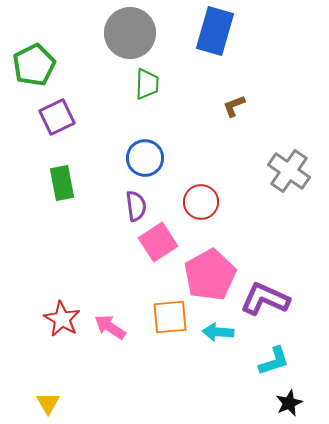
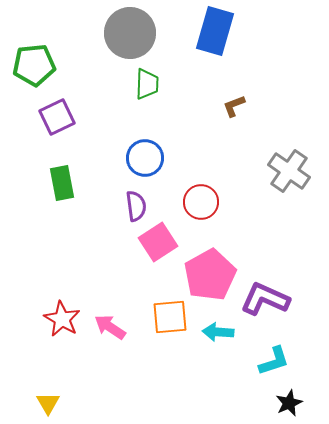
green pentagon: rotated 21 degrees clockwise
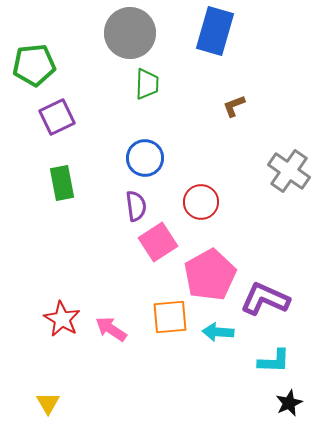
pink arrow: moved 1 px right, 2 px down
cyan L-shape: rotated 20 degrees clockwise
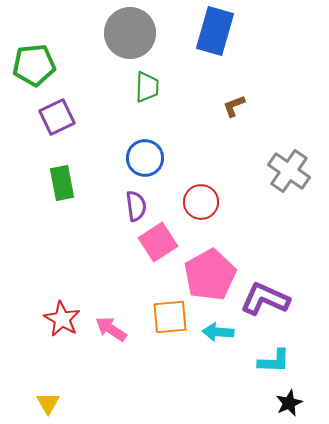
green trapezoid: moved 3 px down
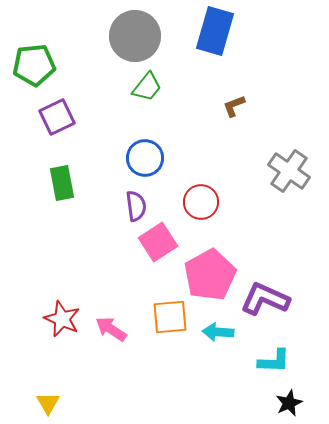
gray circle: moved 5 px right, 3 px down
green trapezoid: rotated 36 degrees clockwise
red star: rotated 6 degrees counterclockwise
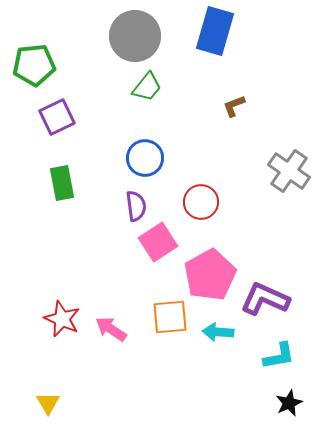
cyan L-shape: moved 5 px right, 5 px up; rotated 12 degrees counterclockwise
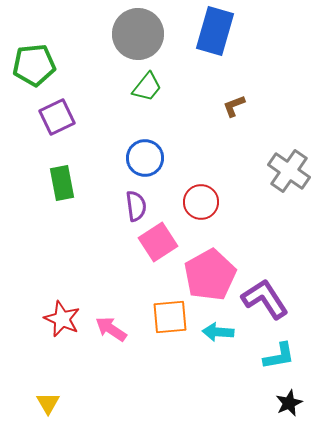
gray circle: moved 3 px right, 2 px up
purple L-shape: rotated 33 degrees clockwise
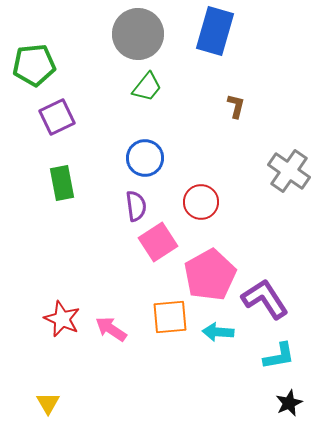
brown L-shape: moved 2 px right; rotated 125 degrees clockwise
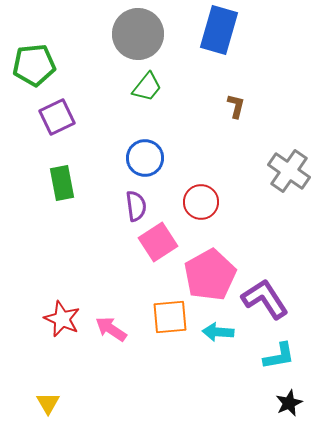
blue rectangle: moved 4 px right, 1 px up
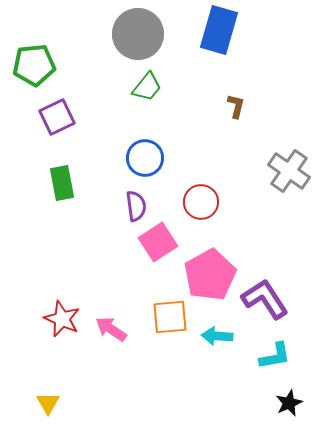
cyan arrow: moved 1 px left, 4 px down
cyan L-shape: moved 4 px left
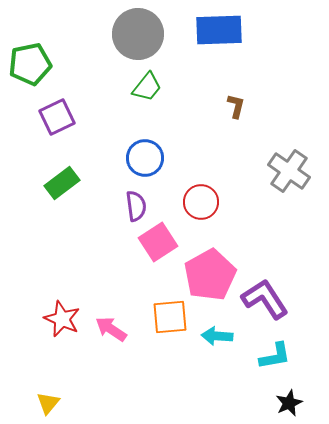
blue rectangle: rotated 72 degrees clockwise
green pentagon: moved 4 px left, 1 px up; rotated 6 degrees counterclockwise
green rectangle: rotated 64 degrees clockwise
yellow triangle: rotated 10 degrees clockwise
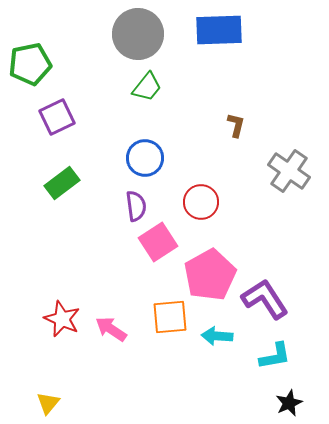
brown L-shape: moved 19 px down
